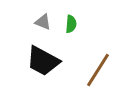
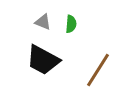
black trapezoid: moved 1 px up
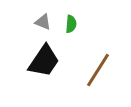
black trapezoid: moved 1 px right, 1 px down; rotated 84 degrees counterclockwise
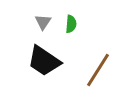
gray triangle: rotated 42 degrees clockwise
black trapezoid: rotated 90 degrees clockwise
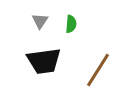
gray triangle: moved 3 px left, 1 px up
black trapezoid: rotated 42 degrees counterclockwise
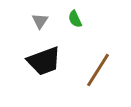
green semicircle: moved 4 px right, 5 px up; rotated 150 degrees clockwise
black trapezoid: rotated 12 degrees counterclockwise
